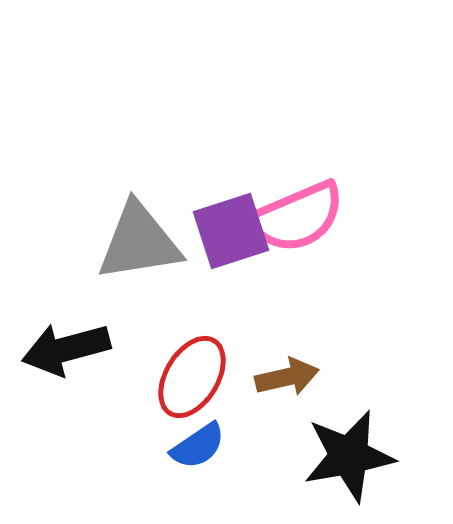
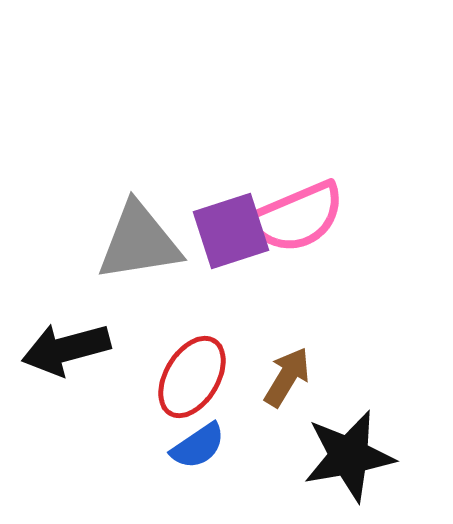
brown arrow: rotated 46 degrees counterclockwise
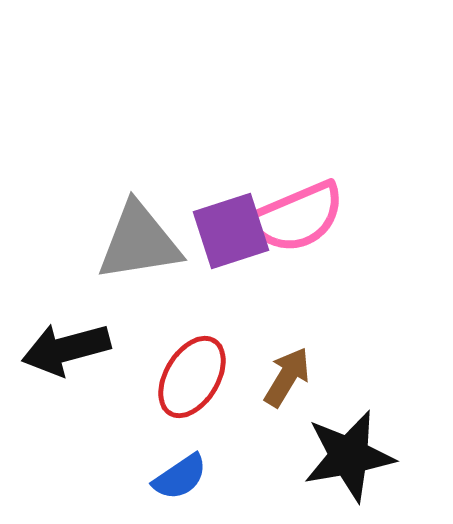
blue semicircle: moved 18 px left, 31 px down
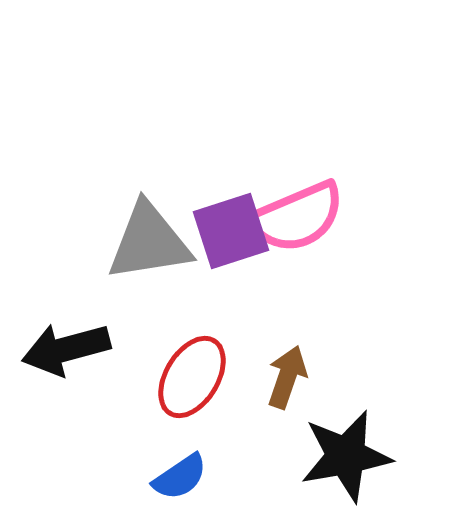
gray triangle: moved 10 px right
brown arrow: rotated 12 degrees counterclockwise
black star: moved 3 px left
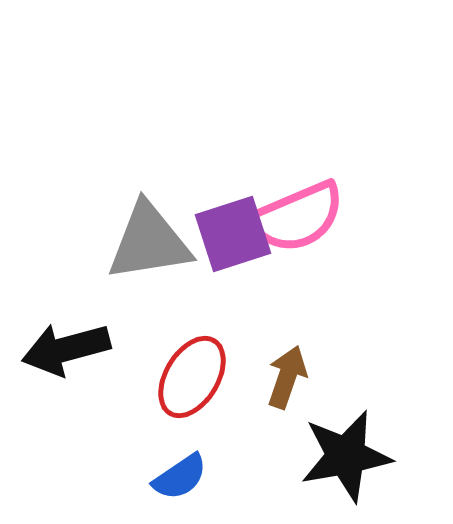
purple square: moved 2 px right, 3 px down
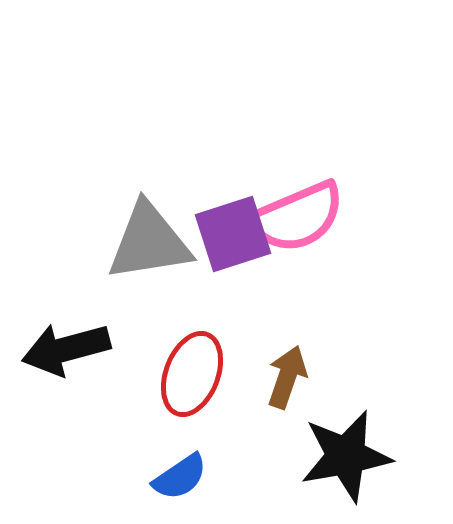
red ellipse: moved 3 px up; rotated 10 degrees counterclockwise
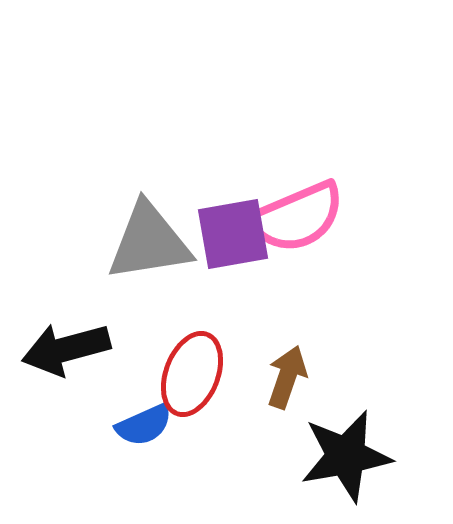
purple square: rotated 8 degrees clockwise
blue semicircle: moved 36 px left, 52 px up; rotated 10 degrees clockwise
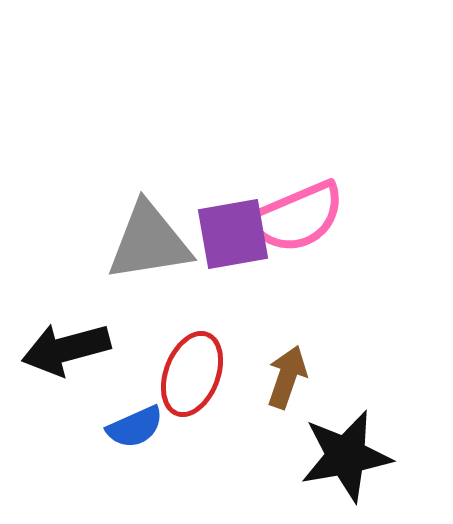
blue semicircle: moved 9 px left, 2 px down
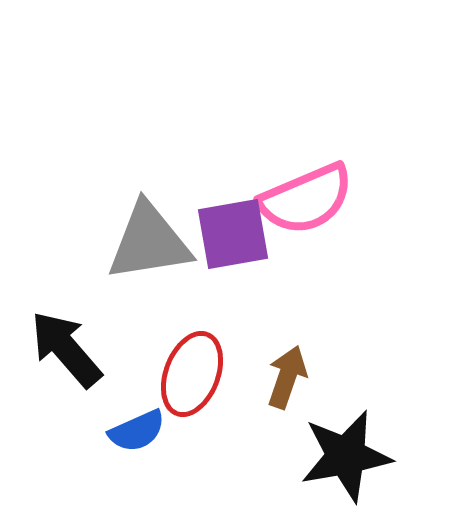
pink semicircle: moved 9 px right, 18 px up
black arrow: rotated 64 degrees clockwise
blue semicircle: moved 2 px right, 4 px down
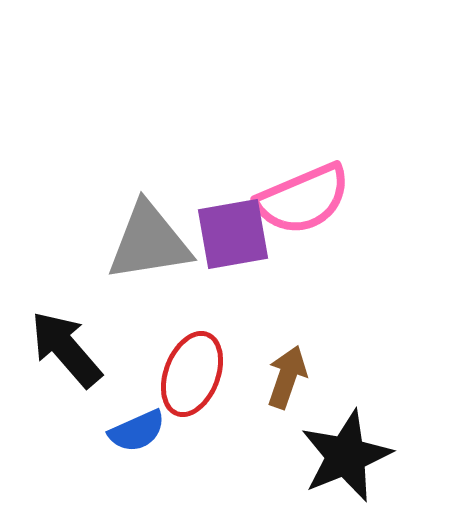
pink semicircle: moved 3 px left
black star: rotated 12 degrees counterclockwise
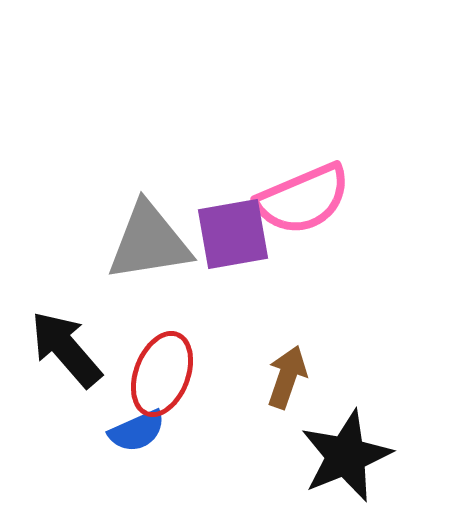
red ellipse: moved 30 px left
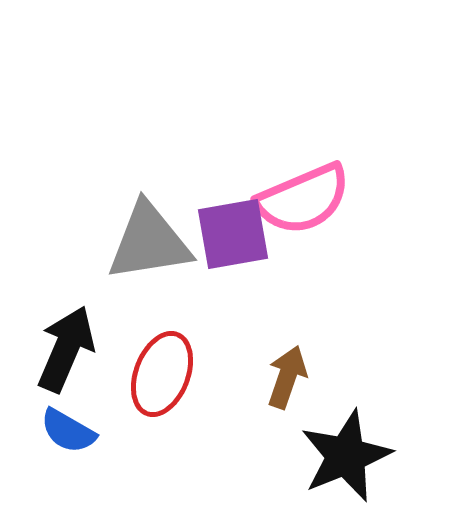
black arrow: rotated 64 degrees clockwise
blue semicircle: moved 69 px left; rotated 54 degrees clockwise
